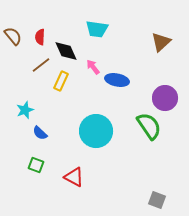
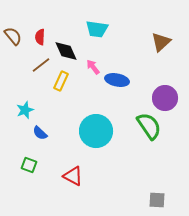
green square: moved 7 px left
red triangle: moved 1 px left, 1 px up
gray square: rotated 18 degrees counterclockwise
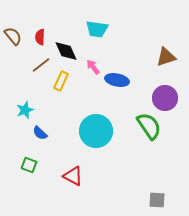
brown triangle: moved 5 px right, 15 px down; rotated 25 degrees clockwise
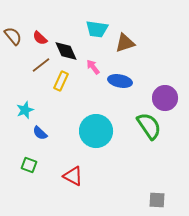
red semicircle: moved 1 px down; rotated 49 degrees counterclockwise
brown triangle: moved 41 px left, 14 px up
blue ellipse: moved 3 px right, 1 px down
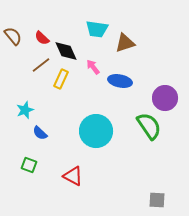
red semicircle: moved 2 px right
yellow rectangle: moved 2 px up
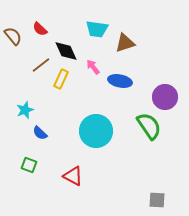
red semicircle: moved 2 px left, 9 px up
purple circle: moved 1 px up
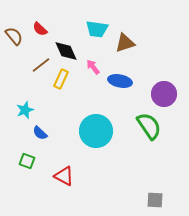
brown semicircle: moved 1 px right
purple circle: moved 1 px left, 3 px up
green square: moved 2 px left, 4 px up
red triangle: moved 9 px left
gray square: moved 2 px left
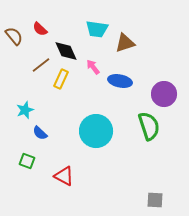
green semicircle: rotated 16 degrees clockwise
